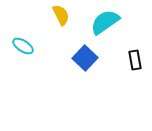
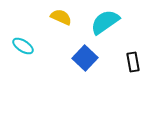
yellow semicircle: moved 2 px down; rotated 40 degrees counterclockwise
black rectangle: moved 2 px left, 2 px down
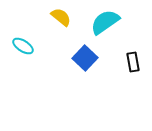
yellow semicircle: rotated 15 degrees clockwise
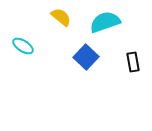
cyan semicircle: rotated 16 degrees clockwise
blue square: moved 1 px right, 1 px up
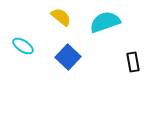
blue square: moved 18 px left
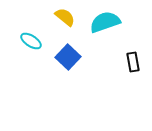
yellow semicircle: moved 4 px right
cyan ellipse: moved 8 px right, 5 px up
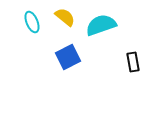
cyan semicircle: moved 4 px left, 3 px down
cyan ellipse: moved 1 px right, 19 px up; rotated 35 degrees clockwise
blue square: rotated 20 degrees clockwise
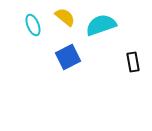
cyan ellipse: moved 1 px right, 3 px down
